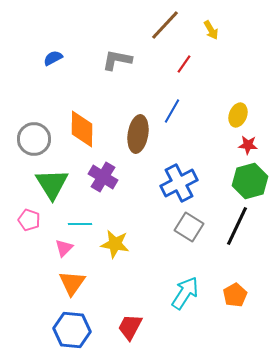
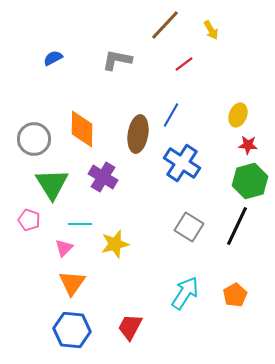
red line: rotated 18 degrees clockwise
blue line: moved 1 px left, 4 px down
blue cross: moved 3 px right, 20 px up; rotated 30 degrees counterclockwise
yellow star: rotated 24 degrees counterclockwise
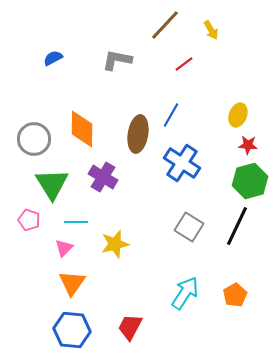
cyan line: moved 4 px left, 2 px up
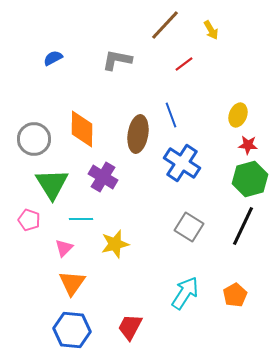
blue line: rotated 50 degrees counterclockwise
green hexagon: moved 2 px up
cyan line: moved 5 px right, 3 px up
black line: moved 6 px right
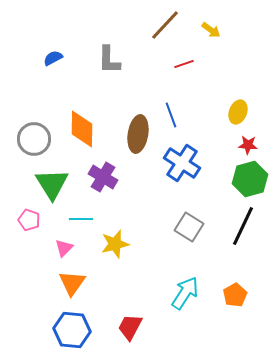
yellow arrow: rotated 24 degrees counterclockwise
gray L-shape: moved 8 px left; rotated 100 degrees counterclockwise
red line: rotated 18 degrees clockwise
yellow ellipse: moved 3 px up
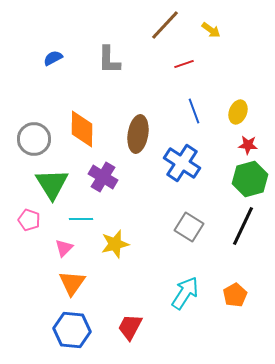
blue line: moved 23 px right, 4 px up
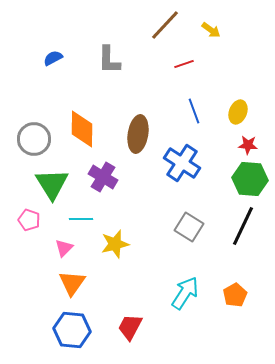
green hexagon: rotated 20 degrees clockwise
